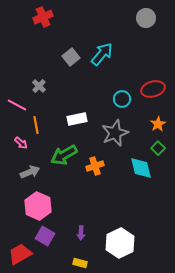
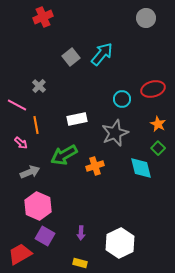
orange star: rotated 14 degrees counterclockwise
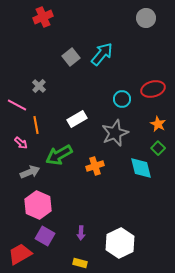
white rectangle: rotated 18 degrees counterclockwise
green arrow: moved 5 px left
pink hexagon: moved 1 px up
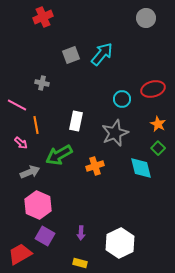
gray square: moved 2 px up; rotated 18 degrees clockwise
gray cross: moved 3 px right, 3 px up; rotated 32 degrees counterclockwise
white rectangle: moved 1 px left, 2 px down; rotated 48 degrees counterclockwise
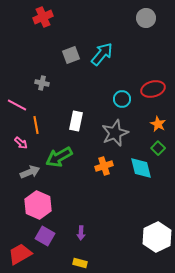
green arrow: moved 2 px down
orange cross: moved 9 px right
white hexagon: moved 37 px right, 6 px up
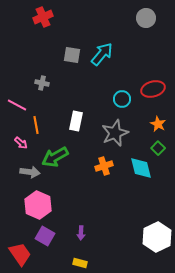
gray square: moved 1 px right; rotated 30 degrees clockwise
green arrow: moved 4 px left
gray arrow: rotated 30 degrees clockwise
red trapezoid: rotated 85 degrees clockwise
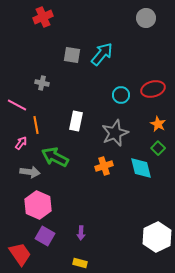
cyan circle: moved 1 px left, 4 px up
pink arrow: rotated 96 degrees counterclockwise
green arrow: rotated 56 degrees clockwise
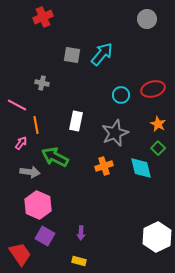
gray circle: moved 1 px right, 1 px down
yellow rectangle: moved 1 px left, 2 px up
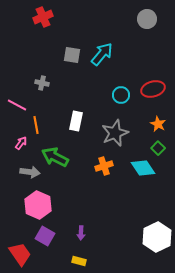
cyan diamond: moved 2 px right; rotated 20 degrees counterclockwise
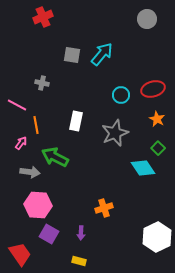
orange star: moved 1 px left, 5 px up
orange cross: moved 42 px down
pink hexagon: rotated 20 degrees counterclockwise
purple square: moved 4 px right, 2 px up
